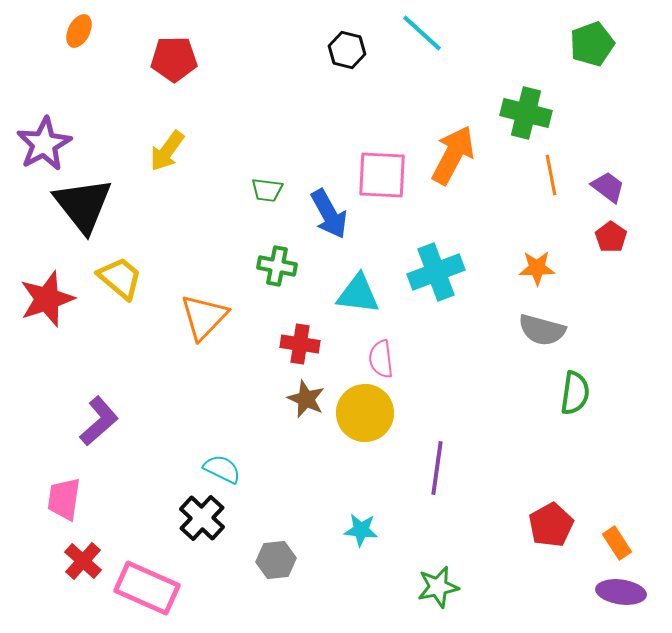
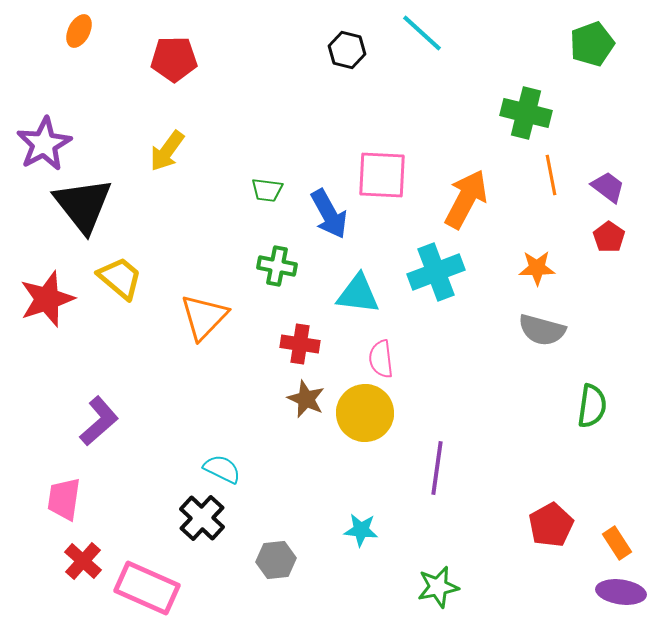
orange arrow at (453, 155): moved 13 px right, 44 px down
red pentagon at (611, 237): moved 2 px left
green semicircle at (575, 393): moved 17 px right, 13 px down
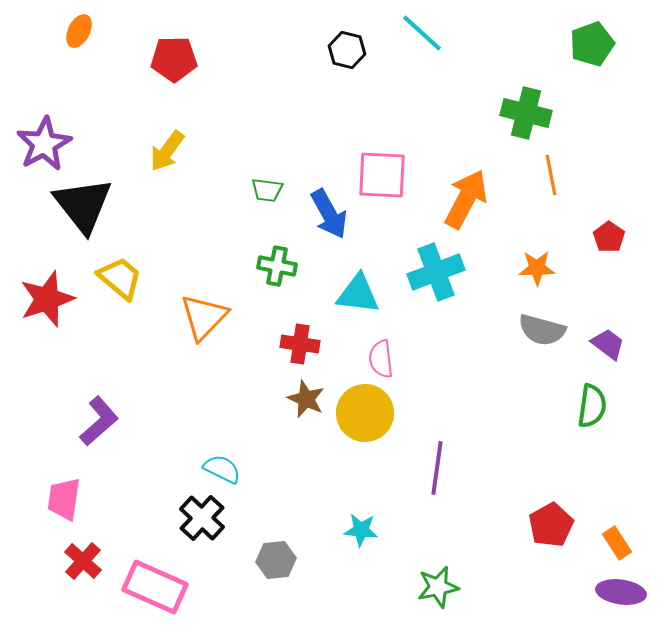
purple trapezoid at (608, 187): moved 157 px down
pink rectangle at (147, 588): moved 8 px right, 1 px up
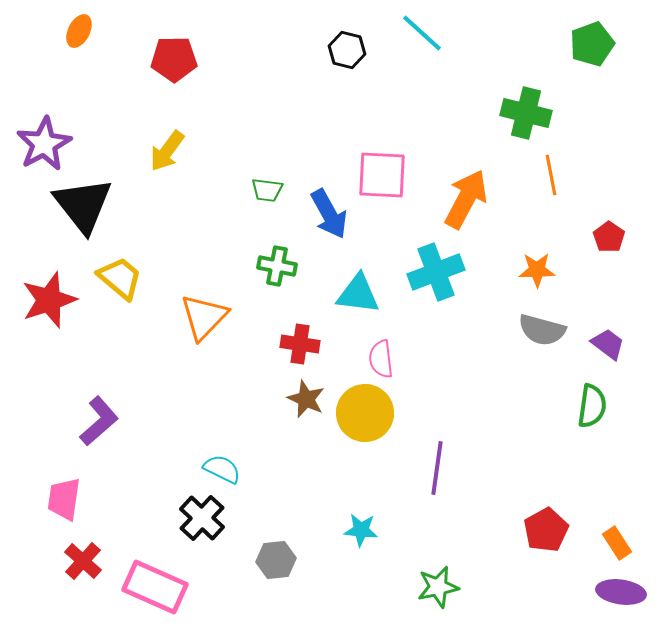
orange star at (537, 268): moved 2 px down
red star at (47, 299): moved 2 px right, 1 px down
red pentagon at (551, 525): moved 5 px left, 5 px down
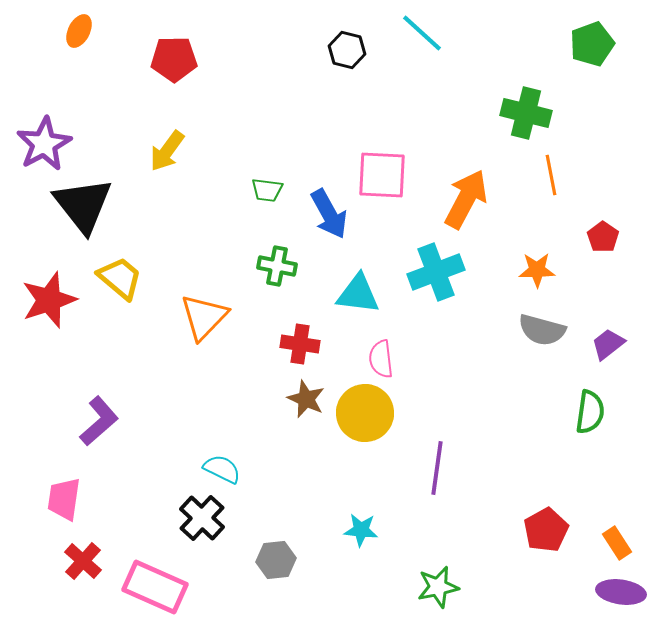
red pentagon at (609, 237): moved 6 px left
purple trapezoid at (608, 344): rotated 75 degrees counterclockwise
green semicircle at (592, 406): moved 2 px left, 6 px down
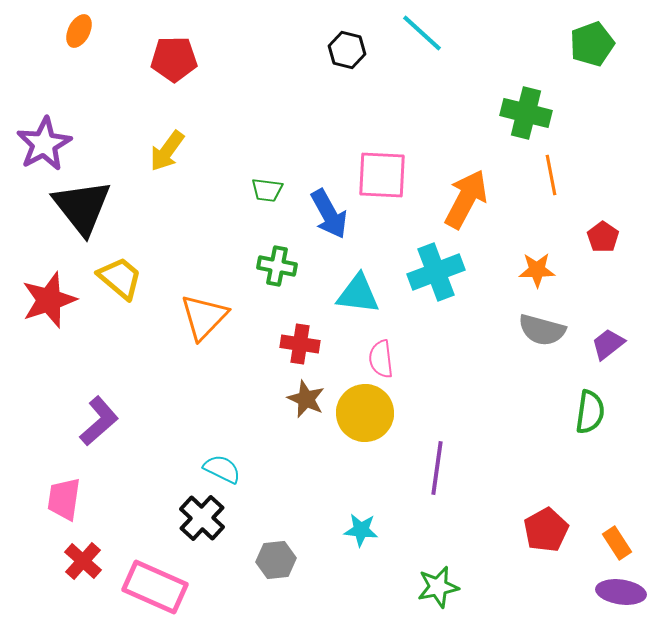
black triangle at (83, 205): moved 1 px left, 2 px down
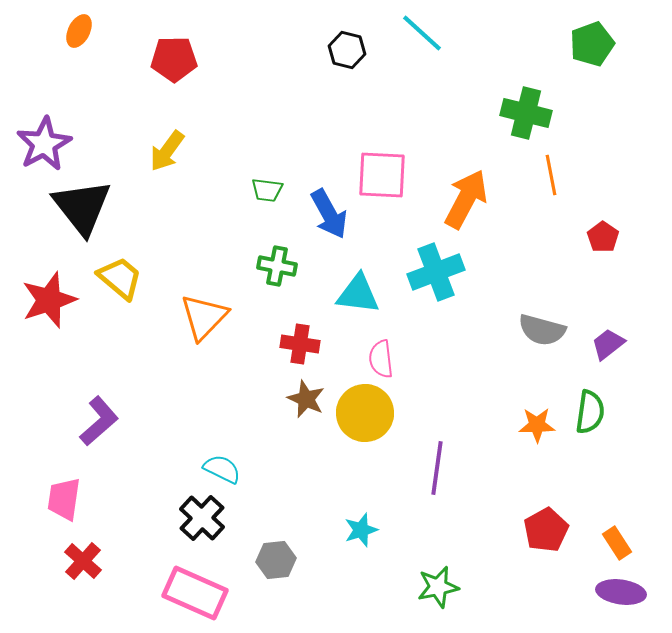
orange star at (537, 270): moved 155 px down
cyan star at (361, 530): rotated 24 degrees counterclockwise
pink rectangle at (155, 587): moved 40 px right, 6 px down
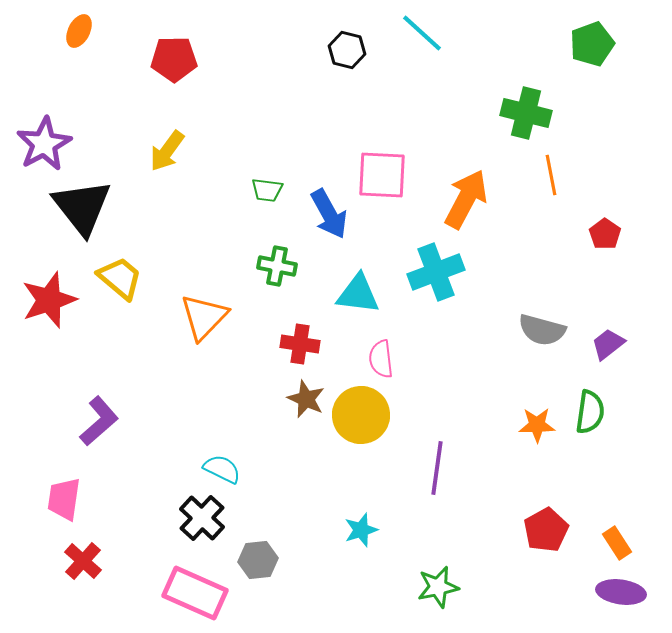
red pentagon at (603, 237): moved 2 px right, 3 px up
yellow circle at (365, 413): moved 4 px left, 2 px down
gray hexagon at (276, 560): moved 18 px left
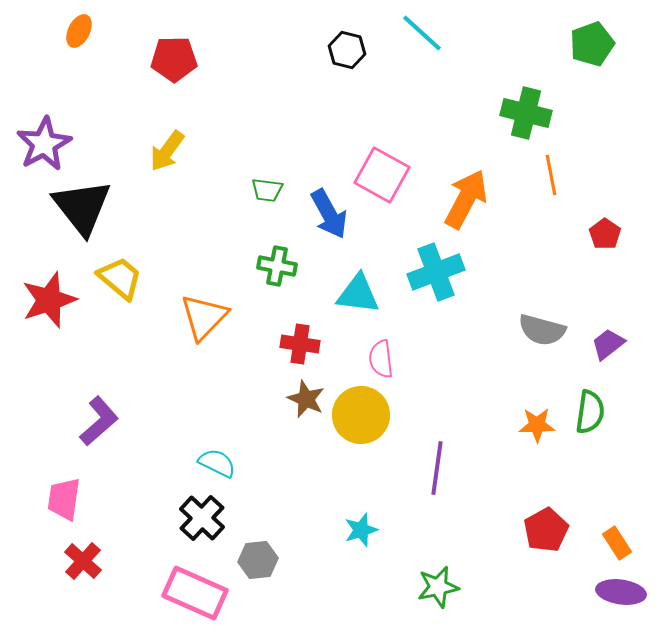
pink square at (382, 175): rotated 26 degrees clockwise
cyan semicircle at (222, 469): moved 5 px left, 6 px up
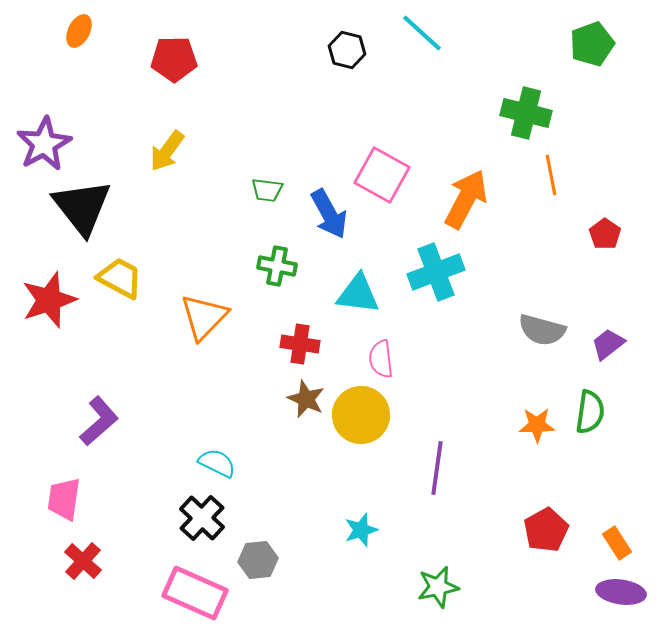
yellow trapezoid at (120, 278): rotated 12 degrees counterclockwise
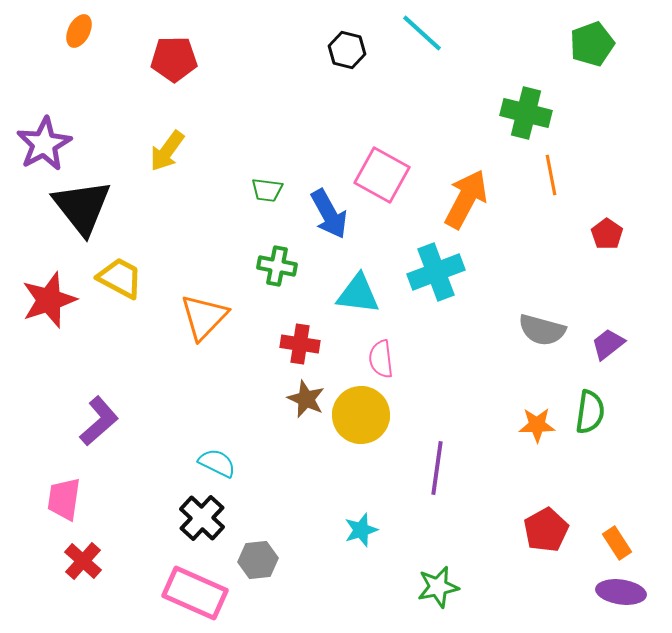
red pentagon at (605, 234): moved 2 px right
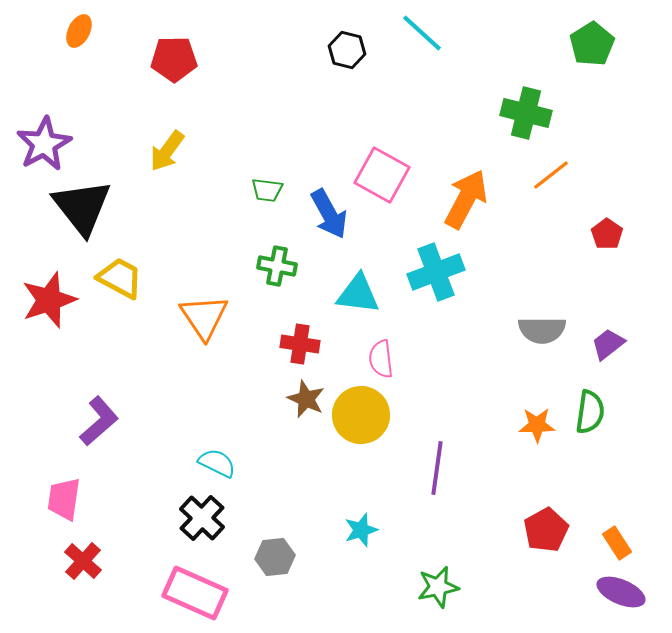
green pentagon at (592, 44): rotated 12 degrees counterclockwise
orange line at (551, 175): rotated 63 degrees clockwise
orange triangle at (204, 317): rotated 18 degrees counterclockwise
gray semicircle at (542, 330): rotated 15 degrees counterclockwise
gray hexagon at (258, 560): moved 17 px right, 3 px up
purple ellipse at (621, 592): rotated 15 degrees clockwise
